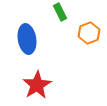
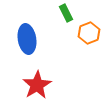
green rectangle: moved 6 px right, 1 px down
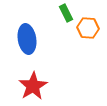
orange hexagon: moved 1 px left, 5 px up; rotated 25 degrees clockwise
red star: moved 4 px left, 1 px down
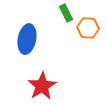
blue ellipse: rotated 20 degrees clockwise
red star: moved 9 px right
